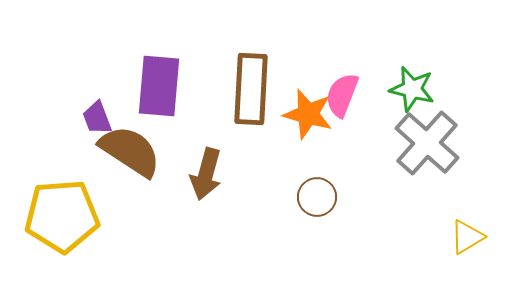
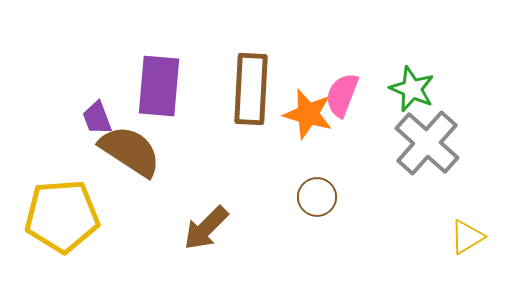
green star: rotated 9 degrees clockwise
brown arrow: moved 54 px down; rotated 30 degrees clockwise
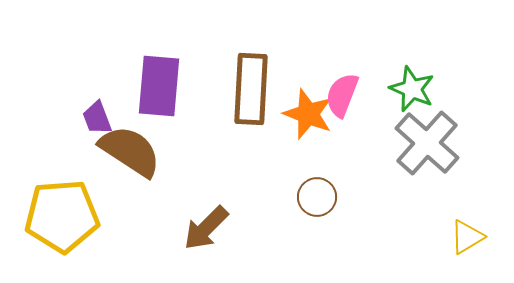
orange star: rotated 6 degrees clockwise
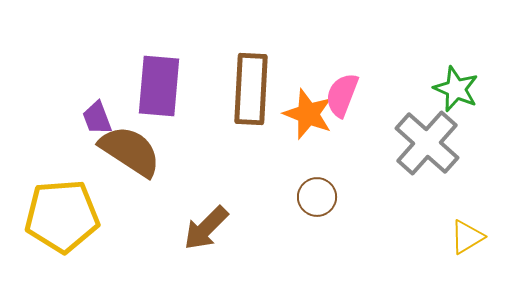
green star: moved 44 px right
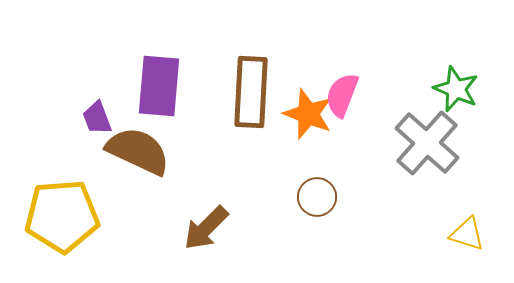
brown rectangle: moved 3 px down
brown semicircle: moved 8 px right; rotated 8 degrees counterclockwise
yellow triangle: moved 3 px up; rotated 48 degrees clockwise
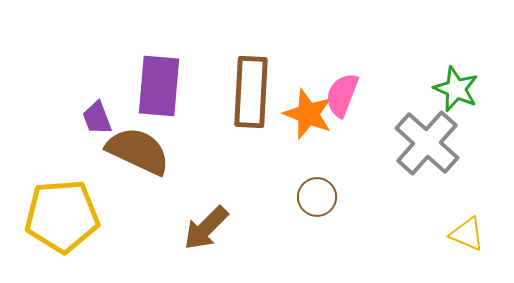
yellow triangle: rotated 6 degrees clockwise
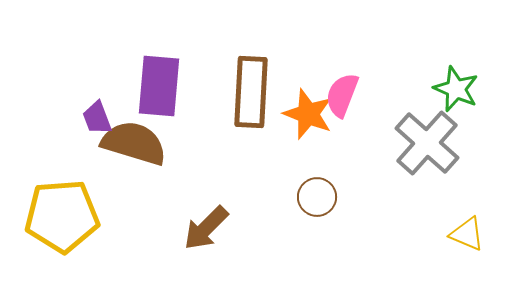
brown semicircle: moved 4 px left, 8 px up; rotated 8 degrees counterclockwise
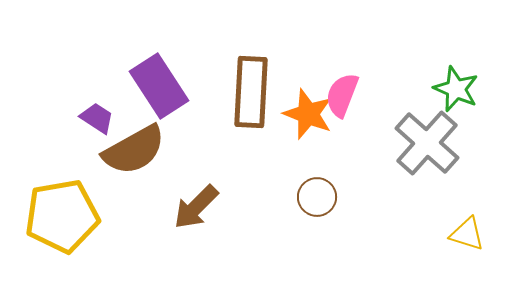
purple rectangle: rotated 38 degrees counterclockwise
purple trapezoid: rotated 144 degrees clockwise
brown semicircle: moved 7 px down; rotated 134 degrees clockwise
yellow pentagon: rotated 6 degrees counterclockwise
brown arrow: moved 10 px left, 21 px up
yellow triangle: rotated 6 degrees counterclockwise
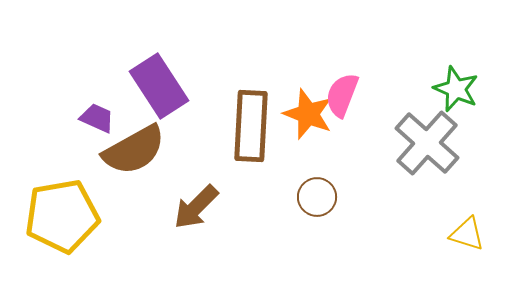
brown rectangle: moved 34 px down
purple trapezoid: rotated 9 degrees counterclockwise
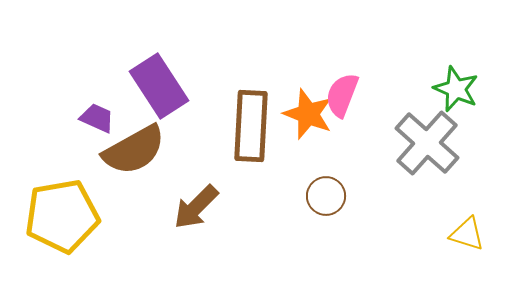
brown circle: moved 9 px right, 1 px up
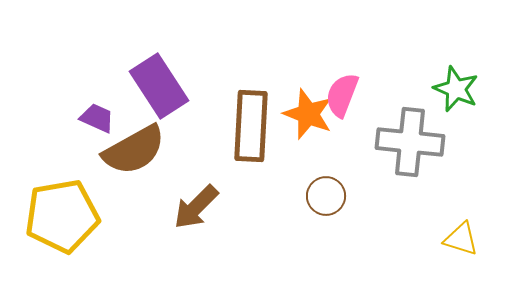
gray cross: moved 17 px left, 1 px up; rotated 36 degrees counterclockwise
yellow triangle: moved 6 px left, 5 px down
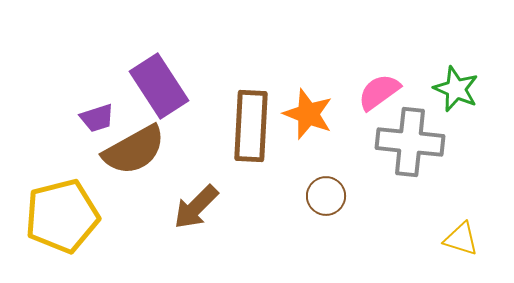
pink semicircle: moved 37 px right, 3 px up; rotated 33 degrees clockwise
purple trapezoid: rotated 138 degrees clockwise
yellow pentagon: rotated 4 degrees counterclockwise
